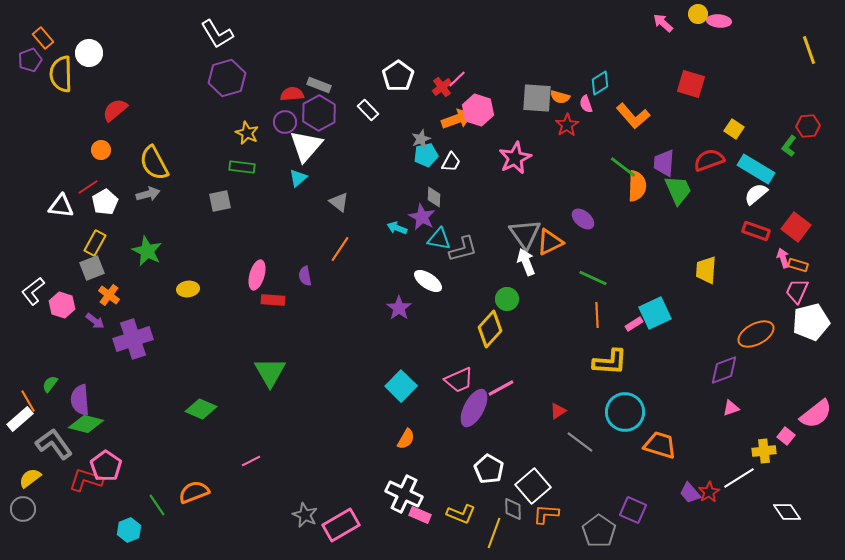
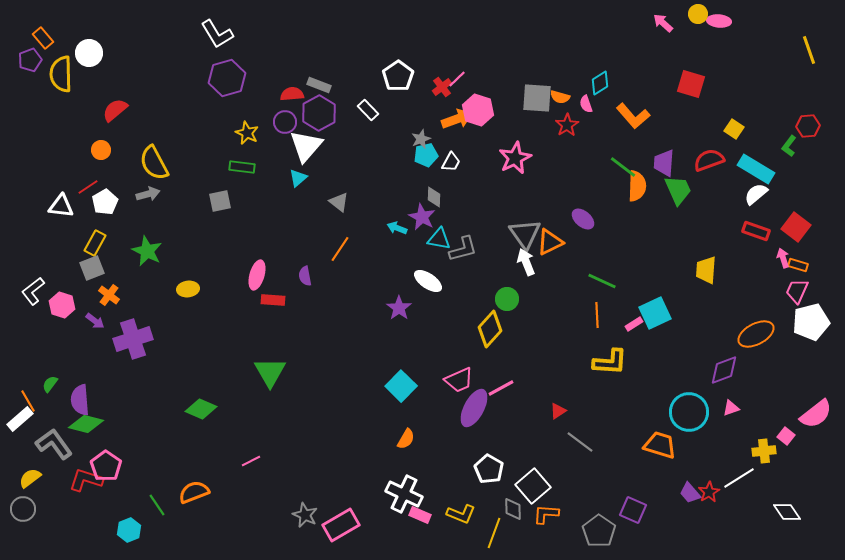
green line at (593, 278): moved 9 px right, 3 px down
cyan circle at (625, 412): moved 64 px right
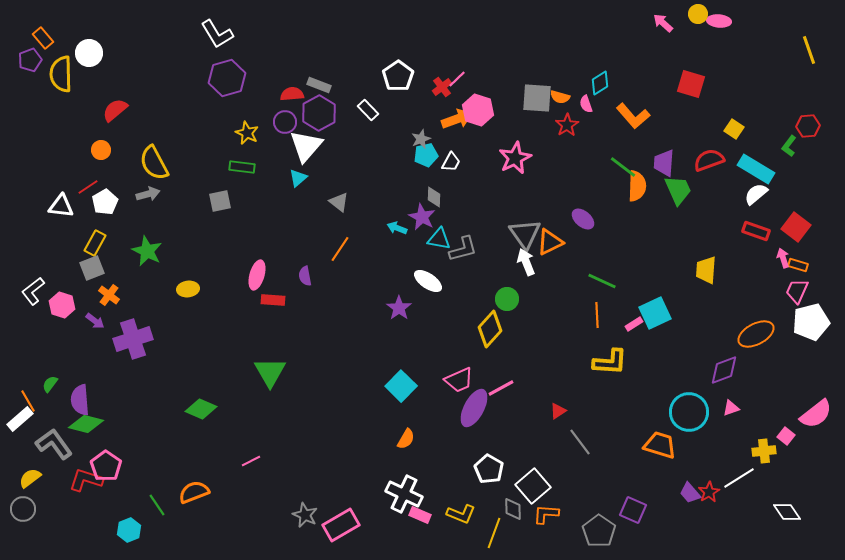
gray line at (580, 442): rotated 16 degrees clockwise
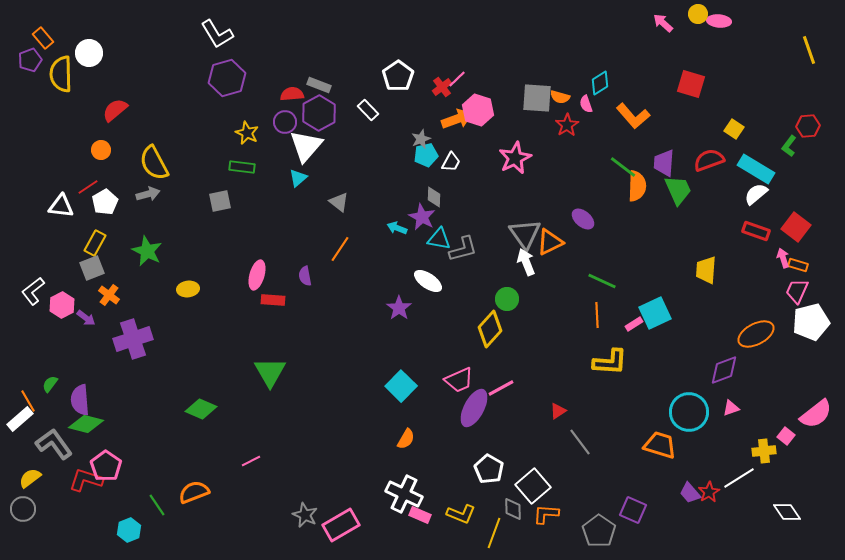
pink hexagon at (62, 305): rotated 15 degrees clockwise
purple arrow at (95, 321): moved 9 px left, 3 px up
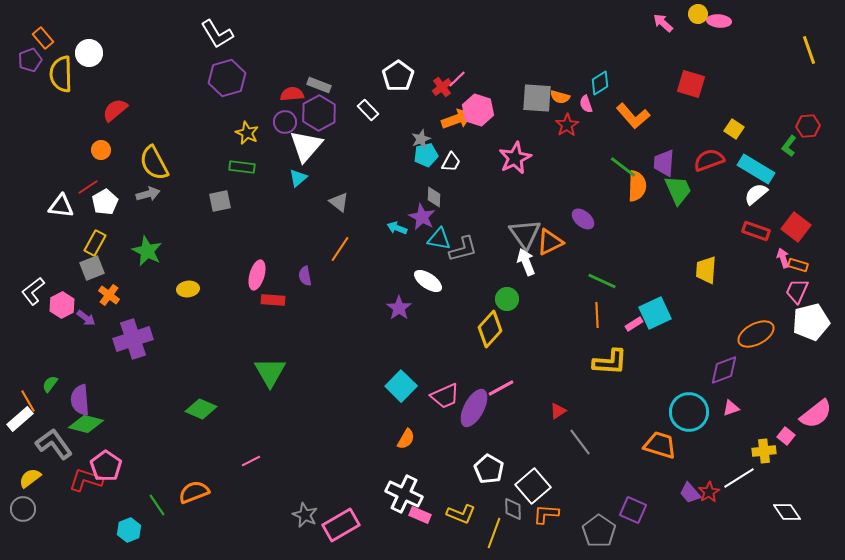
pink trapezoid at (459, 380): moved 14 px left, 16 px down
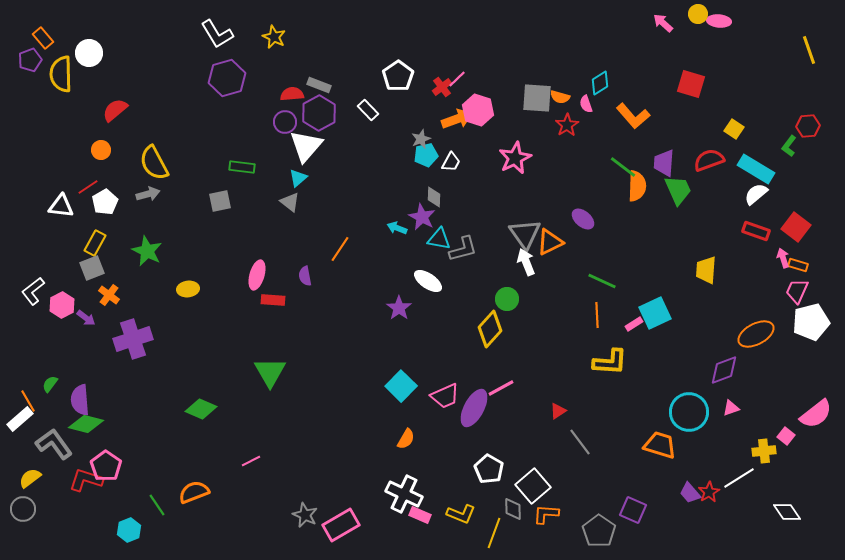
yellow star at (247, 133): moved 27 px right, 96 px up
gray triangle at (339, 202): moved 49 px left
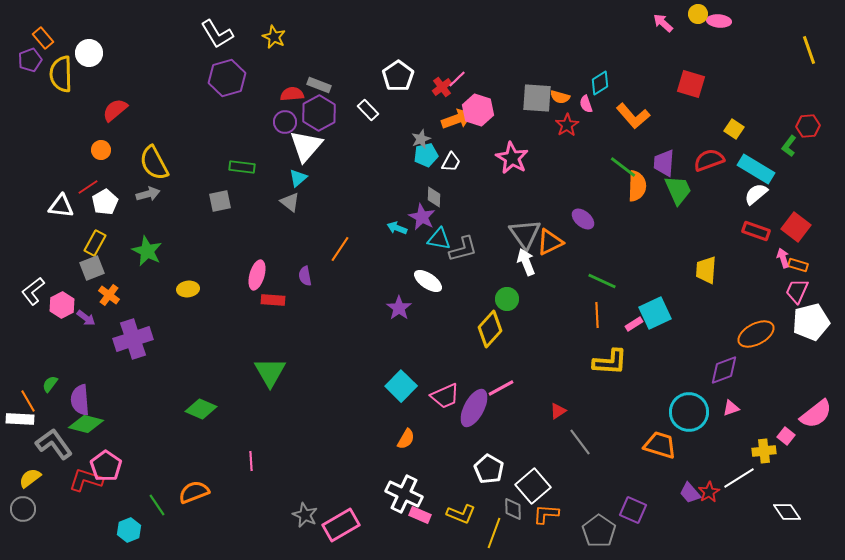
pink star at (515, 158): moved 3 px left; rotated 16 degrees counterclockwise
white rectangle at (20, 419): rotated 44 degrees clockwise
pink line at (251, 461): rotated 66 degrees counterclockwise
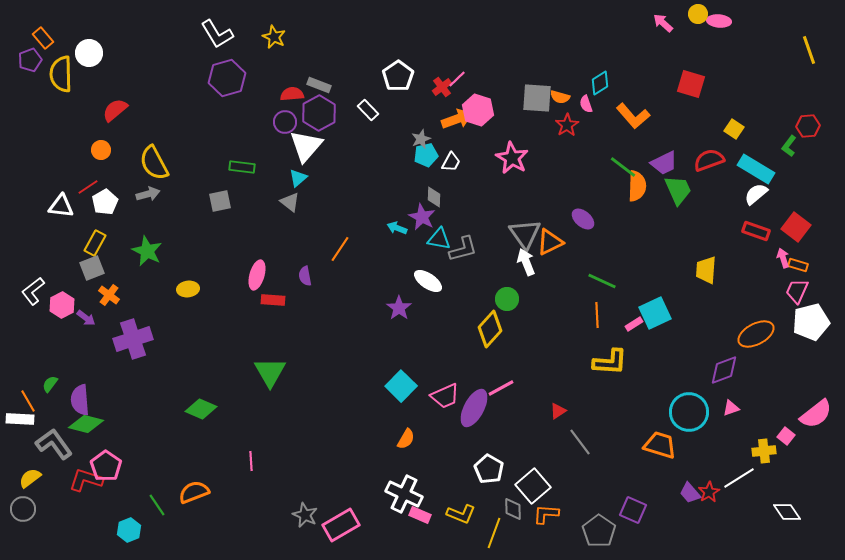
purple trapezoid at (664, 163): rotated 120 degrees counterclockwise
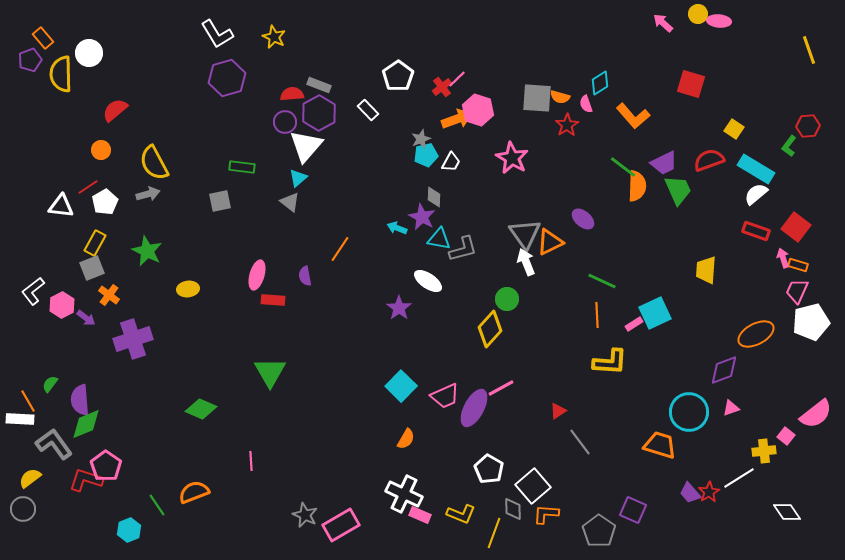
green diamond at (86, 424): rotated 36 degrees counterclockwise
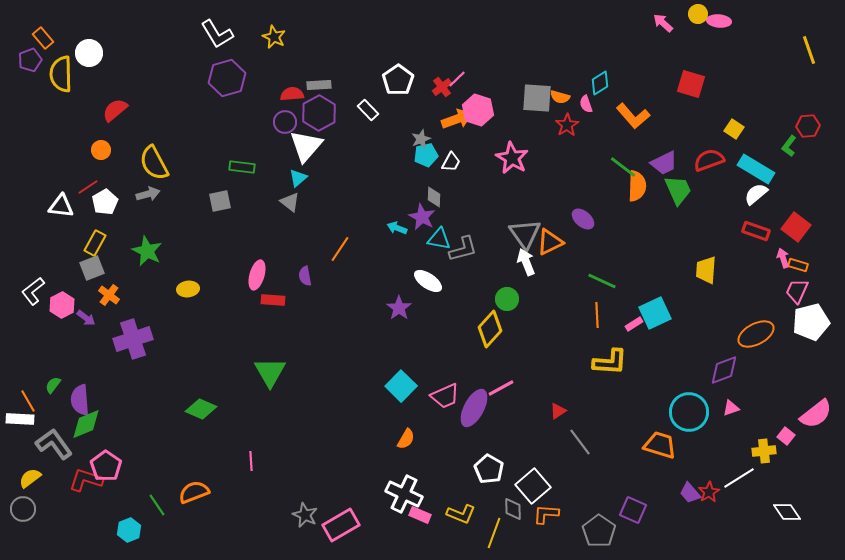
white pentagon at (398, 76): moved 4 px down
gray rectangle at (319, 85): rotated 25 degrees counterclockwise
green semicircle at (50, 384): moved 3 px right, 1 px down
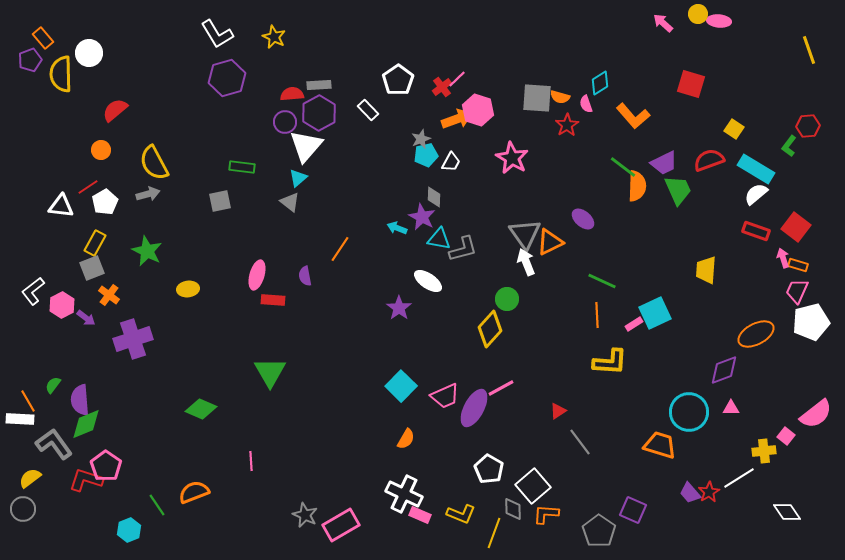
pink triangle at (731, 408): rotated 18 degrees clockwise
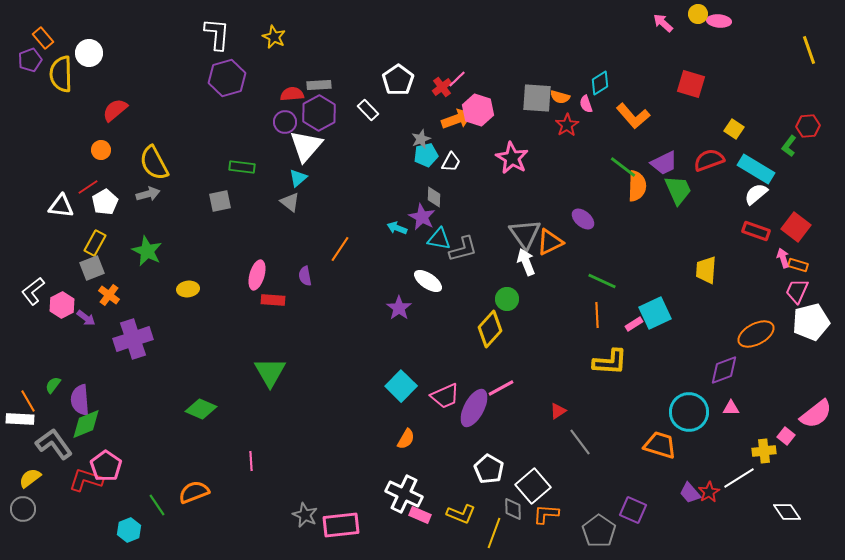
white L-shape at (217, 34): rotated 144 degrees counterclockwise
pink rectangle at (341, 525): rotated 24 degrees clockwise
